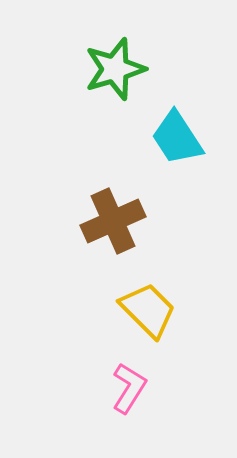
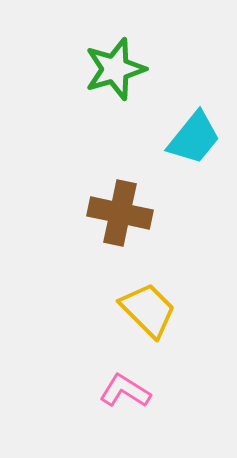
cyan trapezoid: moved 17 px right; rotated 108 degrees counterclockwise
brown cross: moved 7 px right, 8 px up; rotated 36 degrees clockwise
pink L-shape: moved 4 px left, 3 px down; rotated 90 degrees counterclockwise
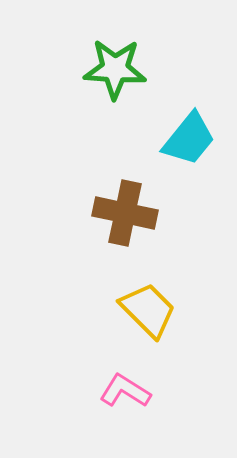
green star: rotated 20 degrees clockwise
cyan trapezoid: moved 5 px left, 1 px down
brown cross: moved 5 px right
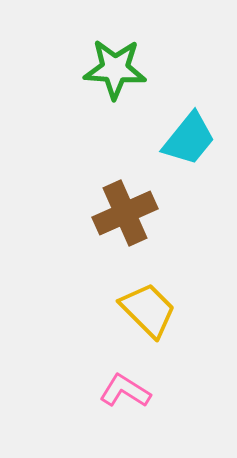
brown cross: rotated 36 degrees counterclockwise
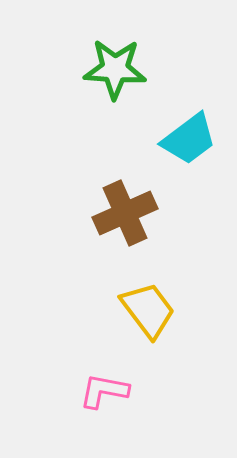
cyan trapezoid: rotated 14 degrees clockwise
yellow trapezoid: rotated 8 degrees clockwise
pink L-shape: moved 21 px left; rotated 21 degrees counterclockwise
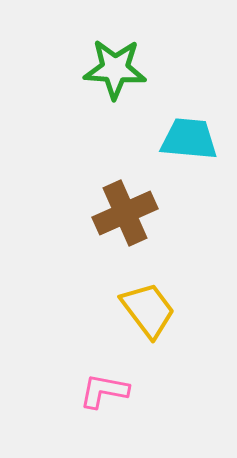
cyan trapezoid: rotated 138 degrees counterclockwise
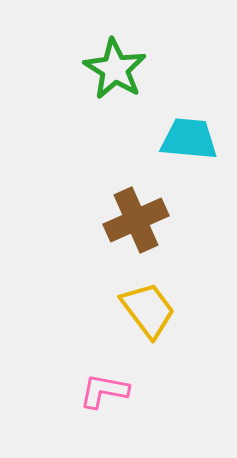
green star: rotated 28 degrees clockwise
brown cross: moved 11 px right, 7 px down
